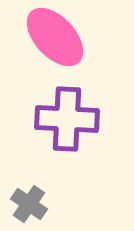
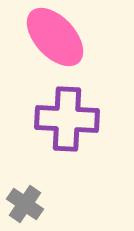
gray cross: moved 4 px left
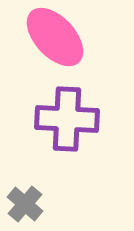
gray cross: rotated 6 degrees clockwise
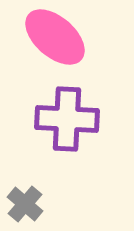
pink ellipse: rotated 6 degrees counterclockwise
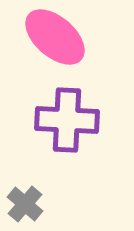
purple cross: moved 1 px down
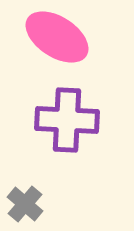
pink ellipse: moved 2 px right; rotated 8 degrees counterclockwise
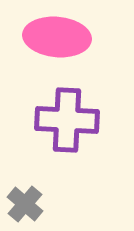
pink ellipse: rotated 28 degrees counterclockwise
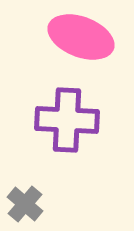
pink ellipse: moved 24 px right; rotated 16 degrees clockwise
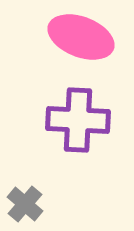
purple cross: moved 11 px right
